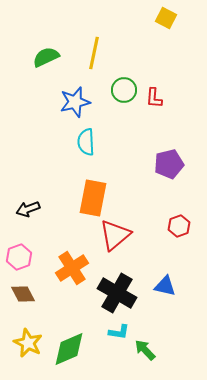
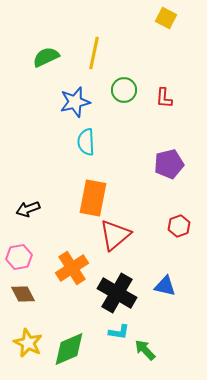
red L-shape: moved 10 px right
pink hexagon: rotated 10 degrees clockwise
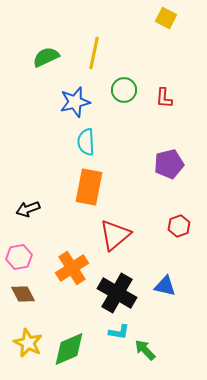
orange rectangle: moved 4 px left, 11 px up
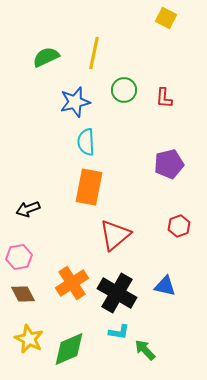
orange cross: moved 15 px down
yellow star: moved 1 px right, 4 px up
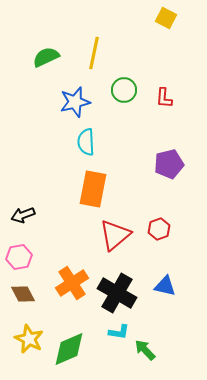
orange rectangle: moved 4 px right, 2 px down
black arrow: moved 5 px left, 6 px down
red hexagon: moved 20 px left, 3 px down
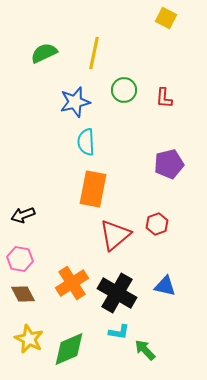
green semicircle: moved 2 px left, 4 px up
red hexagon: moved 2 px left, 5 px up
pink hexagon: moved 1 px right, 2 px down; rotated 20 degrees clockwise
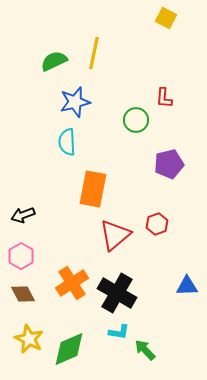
green semicircle: moved 10 px right, 8 px down
green circle: moved 12 px right, 30 px down
cyan semicircle: moved 19 px left
pink hexagon: moved 1 px right, 3 px up; rotated 20 degrees clockwise
blue triangle: moved 22 px right; rotated 15 degrees counterclockwise
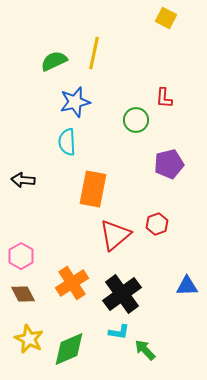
black arrow: moved 35 px up; rotated 25 degrees clockwise
black cross: moved 5 px right, 1 px down; rotated 24 degrees clockwise
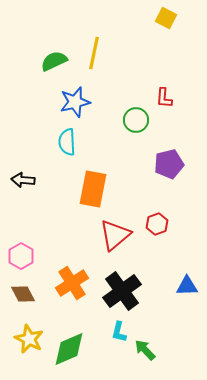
black cross: moved 3 px up
cyan L-shape: rotated 95 degrees clockwise
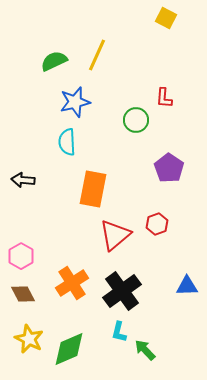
yellow line: moved 3 px right, 2 px down; rotated 12 degrees clockwise
purple pentagon: moved 4 px down; rotated 24 degrees counterclockwise
